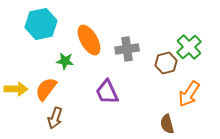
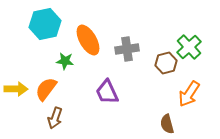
cyan hexagon: moved 4 px right
orange ellipse: moved 1 px left
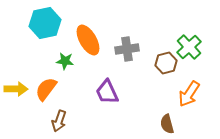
cyan hexagon: moved 1 px up
brown arrow: moved 4 px right, 3 px down
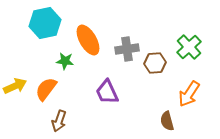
brown hexagon: moved 11 px left; rotated 10 degrees clockwise
yellow arrow: moved 1 px left, 3 px up; rotated 25 degrees counterclockwise
brown semicircle: moved 3 px up
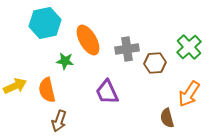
orange semicircle: moved 1 px right, 1 px down; rotated 50 degrees counterclockwise
brown semicircle: moved 3 px up
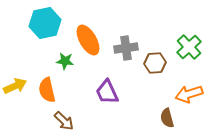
gray cross: moved 1 px left, 1 px up
orange arrow: rotated 40 degrees clockwise
brown arrow: moved 5 px right; rotated 65 degrees counterclockwise
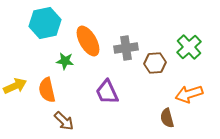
orange ellipse: moved 1 px down
